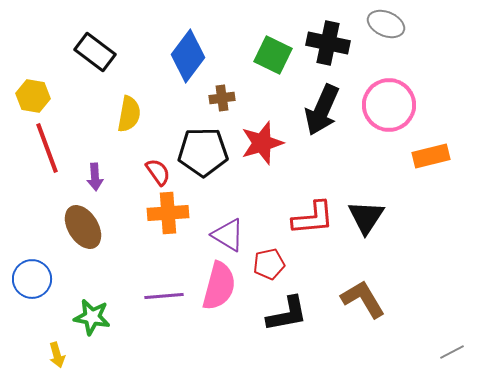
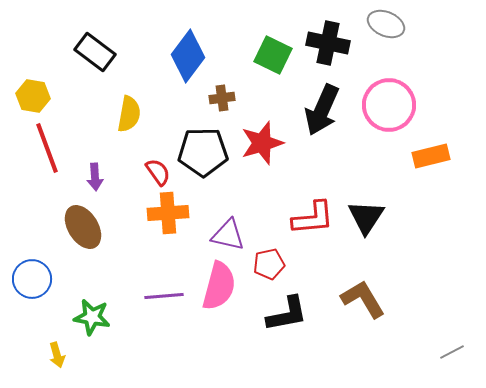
purple triangle: rotated 18 degrees counterclockwise
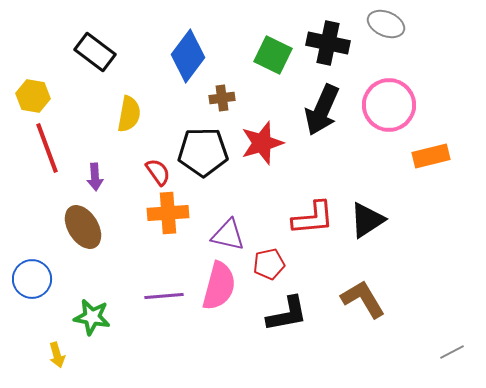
black triangle: moved 1 px right, 3 px down; rotated 24 degrees clockwise
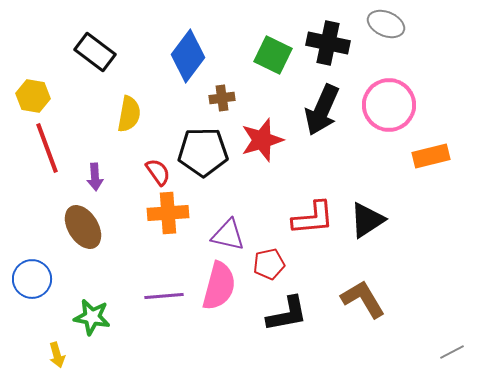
red star: moved 3 px up
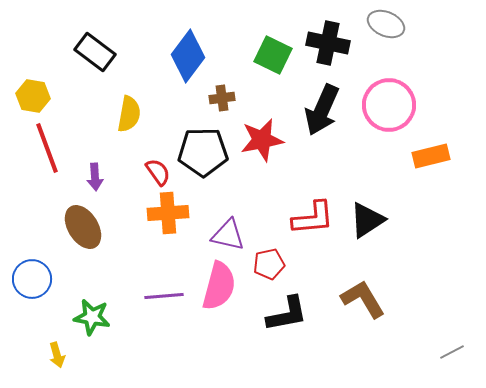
red star: rotated 6 degrees clockwise
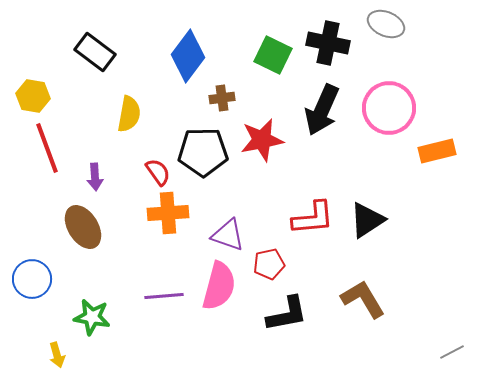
pink circle: moved 3 px down
orange rectangle: moved 6 px right, 5 px up
purple triangle: rotated 6 degrees clockwise
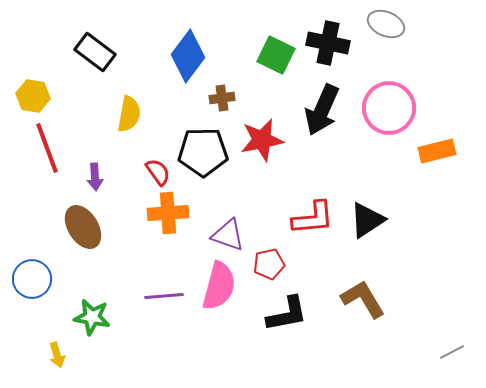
green square: moved 3 px right
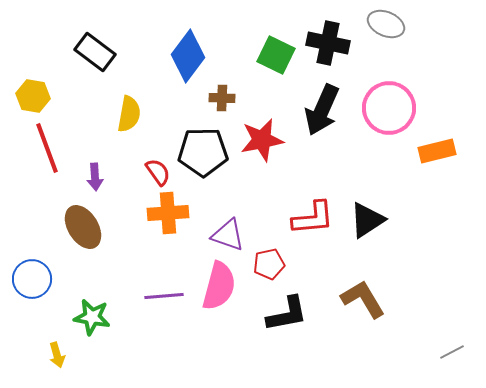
brown cross: rotated 10 degrees clockwise
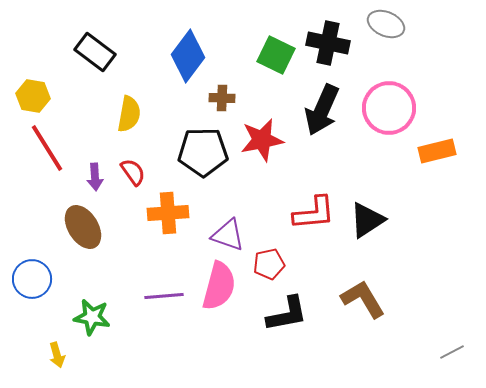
red line: rotated 12 degrees counterclockwise
red semicircle: moved 25 px left
red L-shape: moved 1 px right, 5 px up
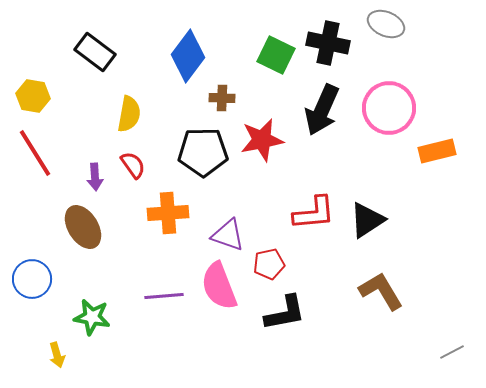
red line: moved 12 px left, 5 px down
red semicircle: moved 7 px up
pink semicircle: rotated 144 degrees clockwise
brown L-shape: moved 18 px right, 8 px up
black L-shape: moved 2 px left, 1 px up
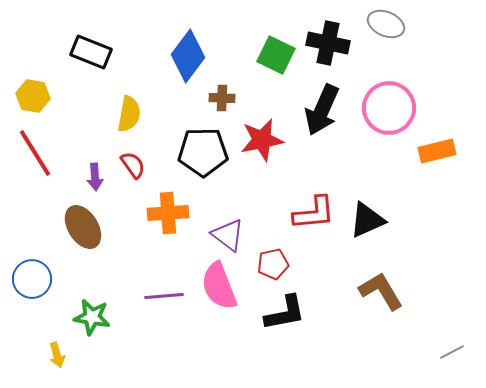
black rectangle: moved 4 px left; rotated 15 degrees counterclockwise
black triangle: rotated 9 degrees clockwise
purple triangle: rotated 18 degrees clockwise
red pentagon: moved 4 px right
